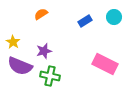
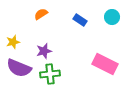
cyan circle: moved 2 px left
blue rectangle: moved 5 px left, 1 px up; rotated 64 degrees clockwise
yellow star: rotated 24 degrees clockwise
purple semicircle: moved 1 px left, 2 px down
green cross: moved 2 px up; rotated 18 degrees counterclockwise
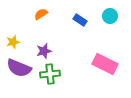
cyan circle: moved 2 px left, 1 px up
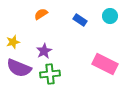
purple star: rotated 14 degrees counterclockwise
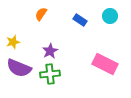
orange semicircle: rotated 24 degrees counterclockwise
purple star: moved 6 px right
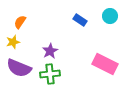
orange semicircle: moved 21 px left, 8 px down
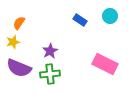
orange semicircle: moved 1 px left, 1 px down
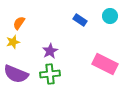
purple semicircle: moved 3 px left, 6 px down
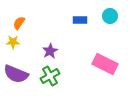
blue rectangle: rotated 32 degrees counterclockwise
yellow star: rotated 16 degrees clockwise
green cross: moved 2 px down; rotated 24 degrees counterclockwise
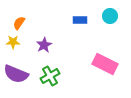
purple star: moved 6 px left, 6 px up
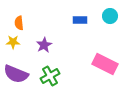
orange semicircle: rotated 40 degrees counterclockwise
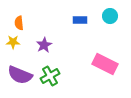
purple semicircle: moved 4 px right, 1 px down
